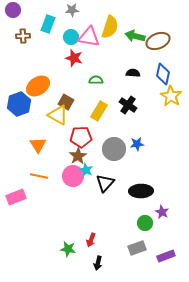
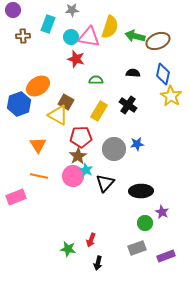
red star: moved 2 px right, 1 px down
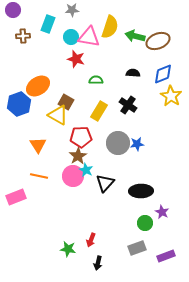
blue diamond: rotated 55 degrees clockwise
gray circle: moved 4 px right, 6 px up
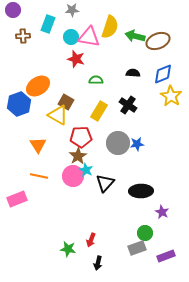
pink rectangle: moved 1 px right, 2 px down
green circle: moved 10 px down
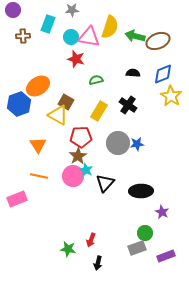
green semicircle: rotated 16 degrees counterclockwise
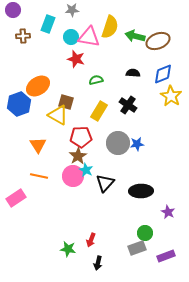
brown square: rotated 14 degrees counterclockwise
pink rectangle: moved 1 px left, 1 px up; rotated 12 degrees counterclockwise
purple star: moved 6 px right
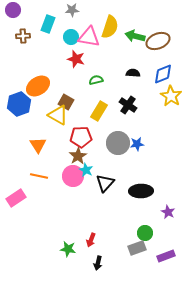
brown square: rotated 14 degrees clockwise
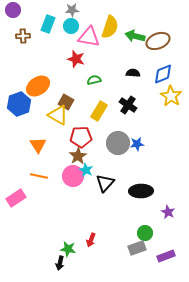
cyan circle: moved 11 px up
green semicircle: moved 2 px left
black arrow: moved 38 px left
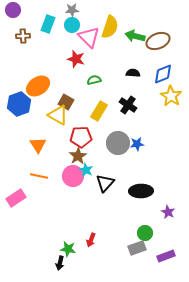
cyan circle: moved 1 px right, 1 px up
pink triangle: rotated 35 degrees clockwise
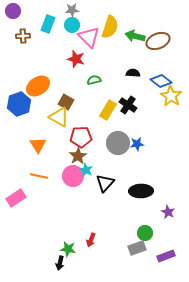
purple circle: moved 1 px down
blue diamond: moved 2 px left, 7 px down; rotated 60 degrees clockwise
yellow rectangle: moved 9 px right, 1 px up
yellow triangle: moved 1 px right, 2 px down
